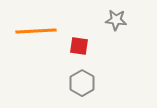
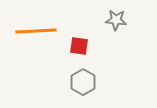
gray hexagon: moved 1 px right, 1 px up
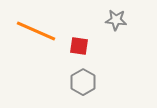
orange line: rotated 27 degrees clockwise
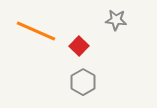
red square: rotated 36 degrees clockwise
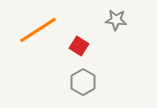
orange line: moved 2 px right, 1 px up; rotated 57 degrees counterclockwise
red square: rotated 12 degrees counterclockwise
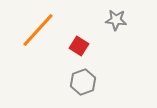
orange line: rotated 15 degrees counterclockwise
gray hexagon: rotated 10 degrees clockwise
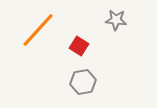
gray hexagon: rotated 10 degrees clockwise
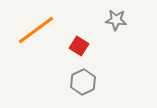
orange line: moved 2 px left; rotated 12 degrees clockwise
gray hexagon: rotated 15 degrees counterclockwise
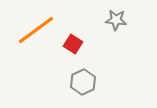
red square: moved 6 px left, 2 px up
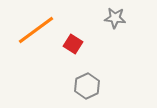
gray star: moved 1 px left, 2 px up
gray hexagon: moved 4 px right, 4 px down
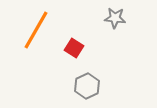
orange line: rotated 24 degrees counterclockwise
red square: moved 1 px right, 4 px down
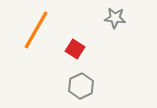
red square: moved 1 px right, 1 px down
gray hexagon: moved 6 px left
